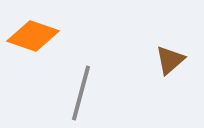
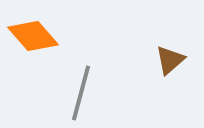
orange diamond: rotated 30 degrees clockwise
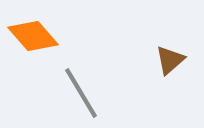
gray line: rotated 46 degrees counterclockwise
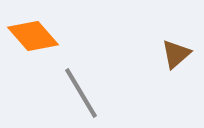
brown triangle: moved 6 px right, 6 px up
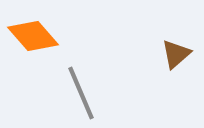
gray line: rotated 8 degrees clockwise
